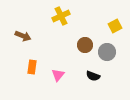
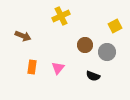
pink triangle: moved 7 px up
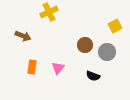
yellow cross: moved 12 px left, 4 px up
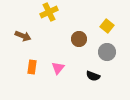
yellow square: moved 8 px left; rotated 24 degrees counterclockwise
brown circle: moved 6 px left, 6 px up
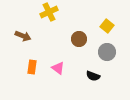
pink triangle: rotated 32 degrees counterclockwise
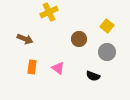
brown arrow: moved 2 px right, 3 px down
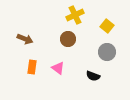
yellow cross: moved 26 px right, 3 px down
brown circle: moved 11 px left
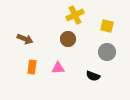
yellow square: rotated 24 degrees counterclockwise
pink triangle: rotated 40 degrees counterclockwise
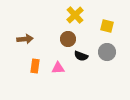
yellow cross: rotated 18 degrees counterclockwise
brown arrow: rotated 28 degrees counterclockwise
orange rectangle: moved 3 px right, 1 px up
black semicircle: moved 12 px left, 20 px up
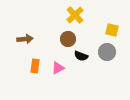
yellow square: moved 5 px right, 4 px down
pink triangle: rotated 24 degrees counterclockwise
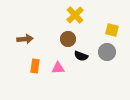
pink triangle: rotated 24 degrees clockwise
